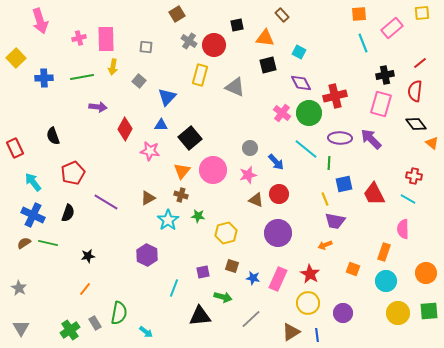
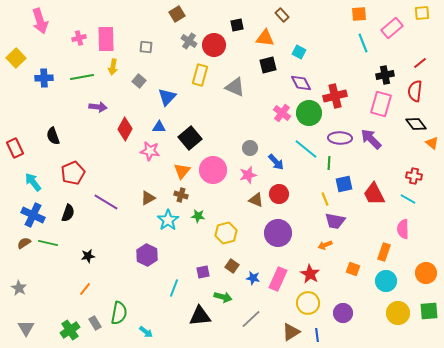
blue triangle at (161, 125): moved 2 px left, 2 px down
brown square at (232, 266): rotated 16 degrees clockwise
gray triangle at (21, 328): moved 5 px right
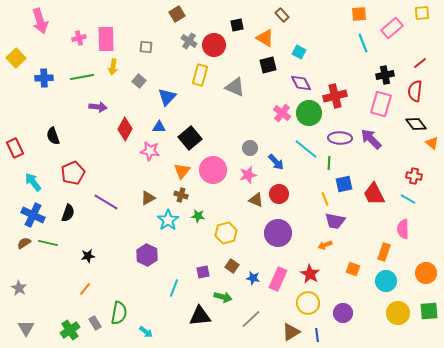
orange triangle at (265, 38): rotated 24 degrees clockwise
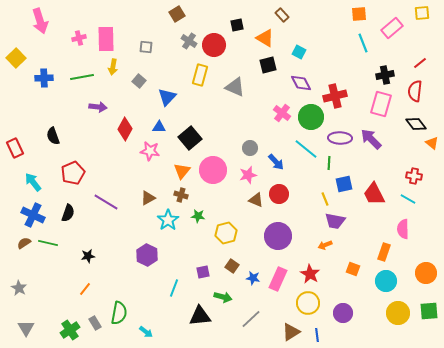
green circle at (309, 113): moved 2 px right, 4 px down
purple circle at (278, 233): moved 3 px down
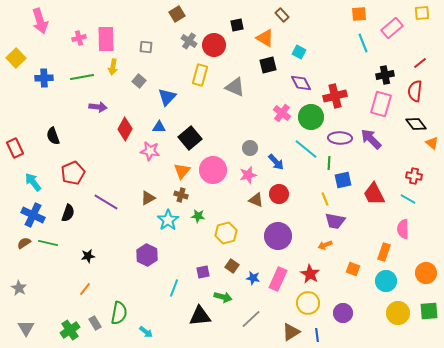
blue square at (344, 184): moved 1 px left, 4 px up
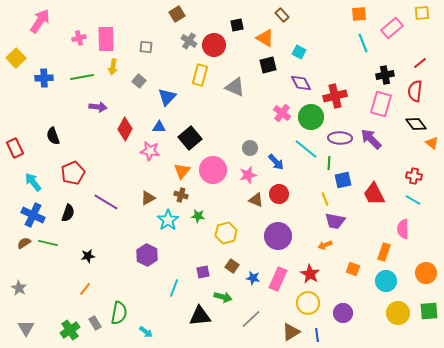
pink arrow at (40, 21): rotated 130 degrees counterclockwise
cyan line at (408, 199): moved 5 px right, 1 px down
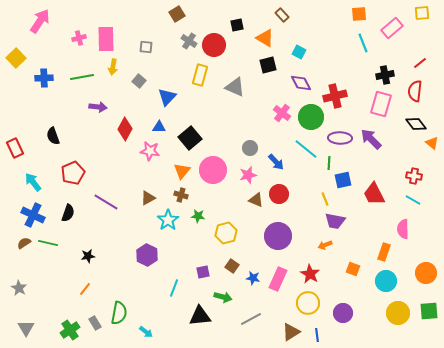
gray line at (251, 319): rotated 15 degrees clockwise
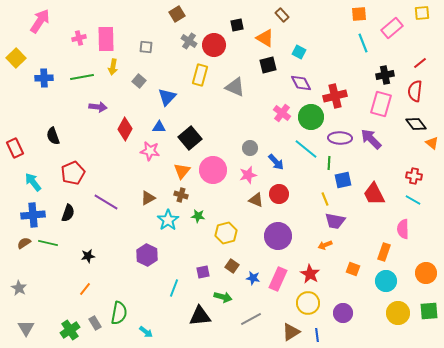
blue cross at (33, 215): rotated 30 degrees counterclockwise
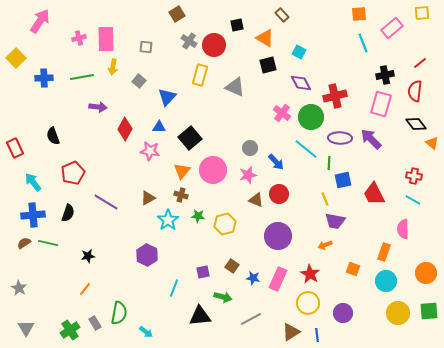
yellow hexagon at (226, 233): moved 1 px left, 9 px up
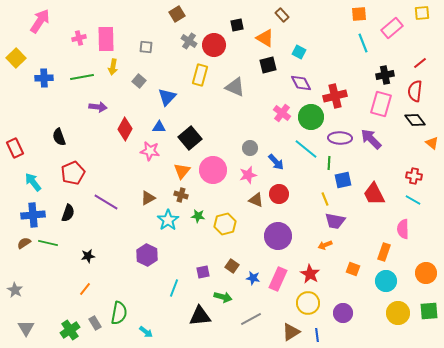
black diamond at (416, 124): moved 1 px left, 4 px up
black semicircle at (53, 136): moved 6 px right, 1 px down
gray star at (19, 288): moved 4 px left, 2 px down
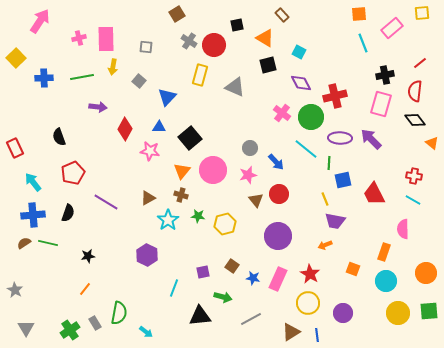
brown triangle at (256, 200): rotated 28 degrees clockwise
